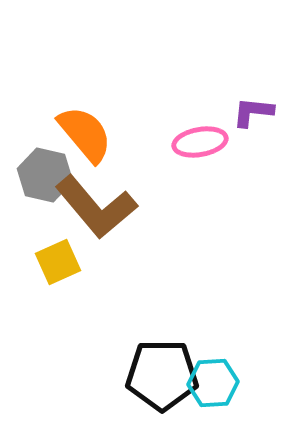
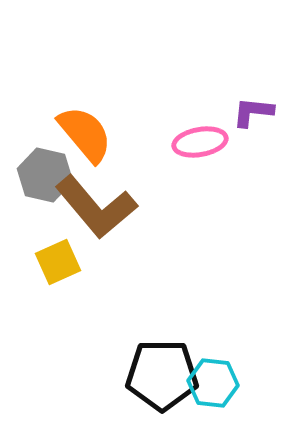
cyan hexagon: rotated 9 degrees clockwise
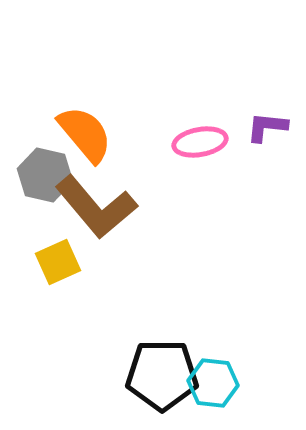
purple L-shape: moved 14 px right, 15 px down
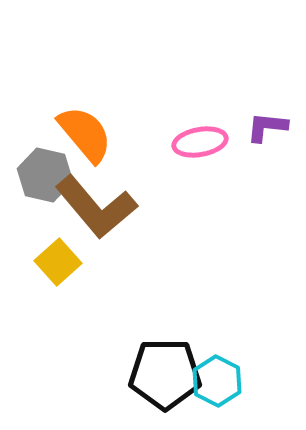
yellow square: rotated 18 degrees counterclockwise
black pentagon: moved 3 px right, 1 px up
cyan hexagon: moved 4 px right, 2 px up; rotated 21 degrees clockwise
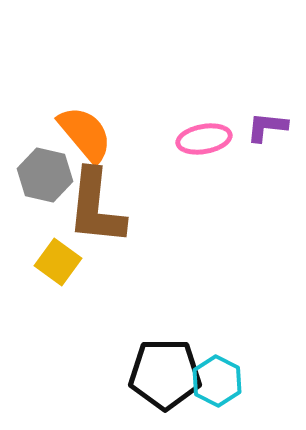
pink ellipse: moved 4 px right, 3 px up
brown L-shape: rotated 46 degrees clockwise
yellow square: rotated 12 degrees counterclockwise
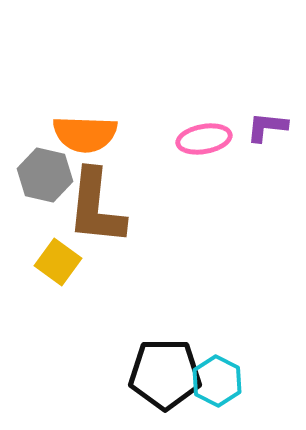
orange semicircle: rotated 132 degrees clockwise
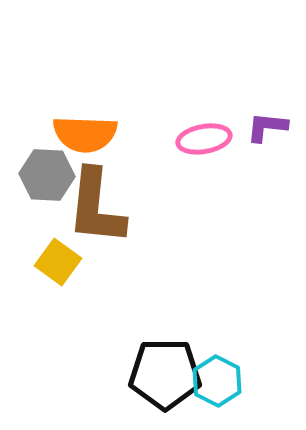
gray hexagon: moved 2 px right; rotated 10 degrees counterclockwise
